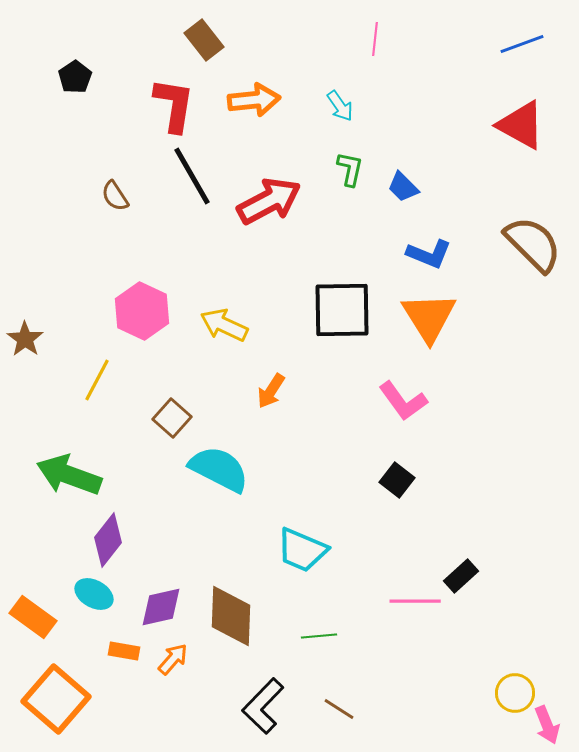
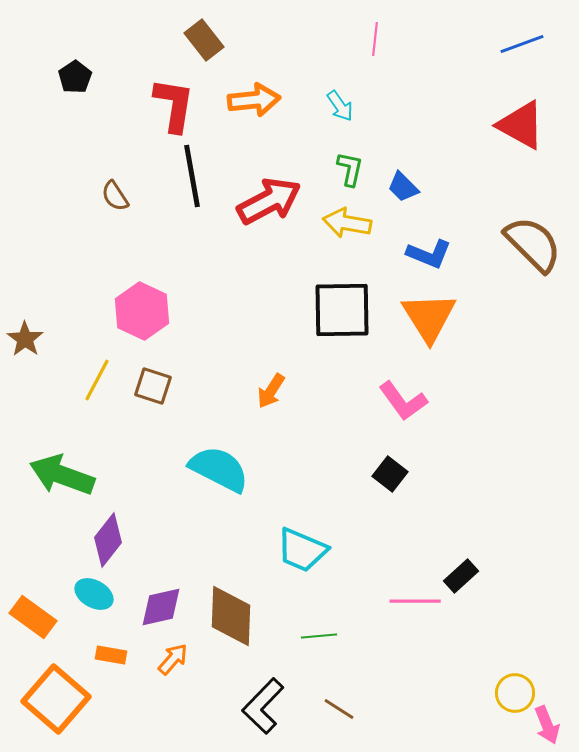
black line at (192, 176): rotated 20 degrees clockwise
yellow arrow at (224, 325): moved 123 px right, 102 px up; rotated 15 degrees counterclockwise
brown square at (172, 418): moved 19 px left, 32 px up; rotated 24 degrees counterclockwise
green arrow at (69, 475): moved 7 px left
black square at (397, 480): moved 7 px left, 6 px up
orange rectangle at (124, 651): moved 13 px left, 4 px down
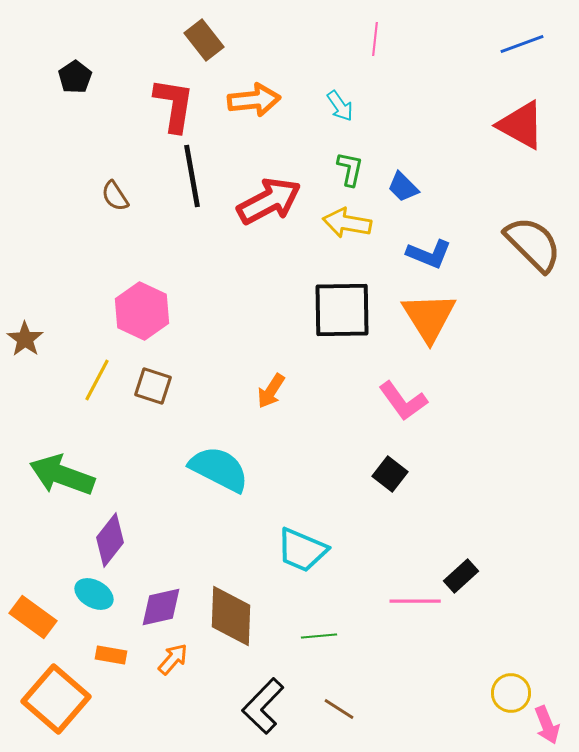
purple diamond at (108, 540): moved 2 px right
yellow circle at (515, 693): moved 4 px left
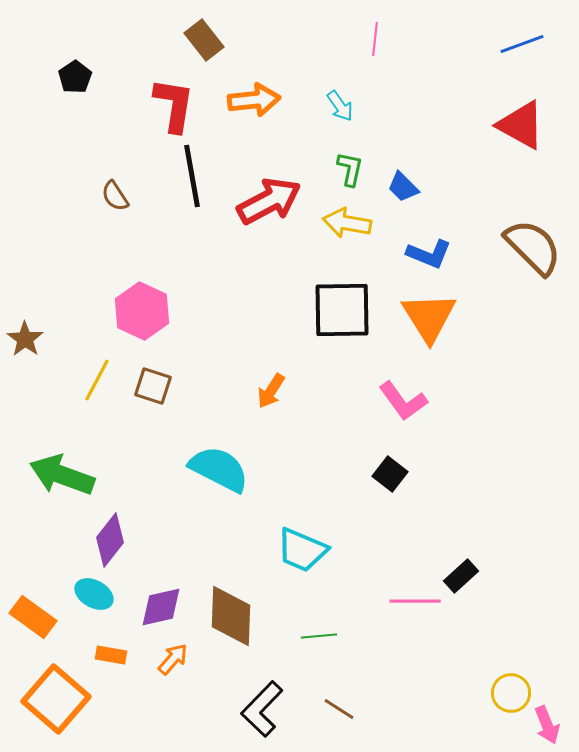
brown semicircle at (533, 244): moved 3 px down
black L-shape at (263, 706): moved 1 px left, 3 px down
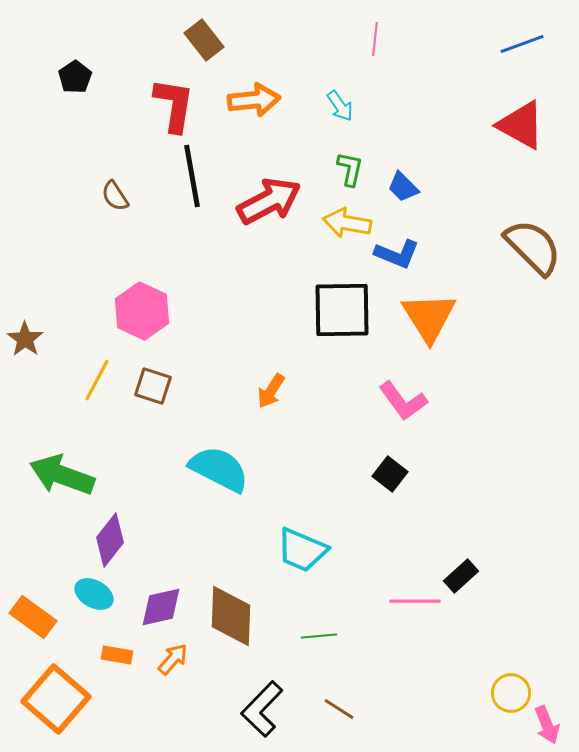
blue L-shape at (429, 254): moved 32 px left
orange rectangle at (111, 655): moved 6 px right
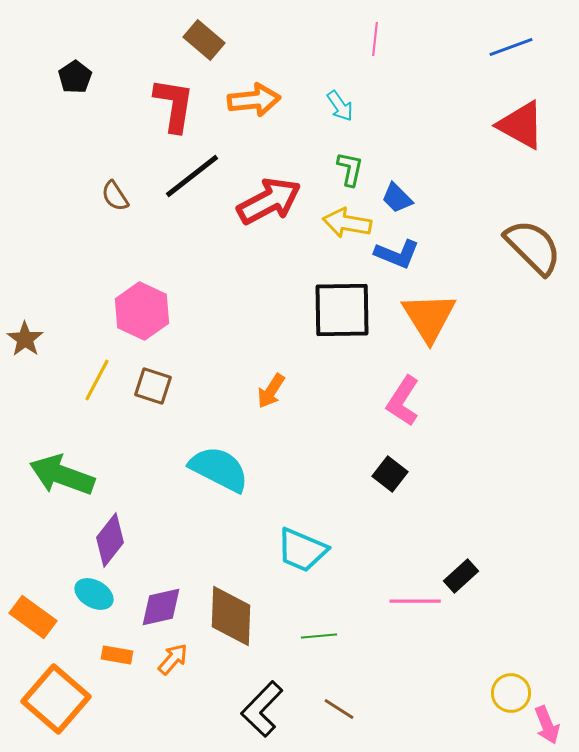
brown rectangle at (204, 40): rotated 12 degrees counterclockwise
blue line at (522, 44): moved 11 px left, 3 px down
black line at (192, 176): rotated 62 degrees clockwise
blue trapezoid at (403, 187): moved 6 px left, 11 px down
pink L-shape at (403, 401): rotated 69 degrees clockwise
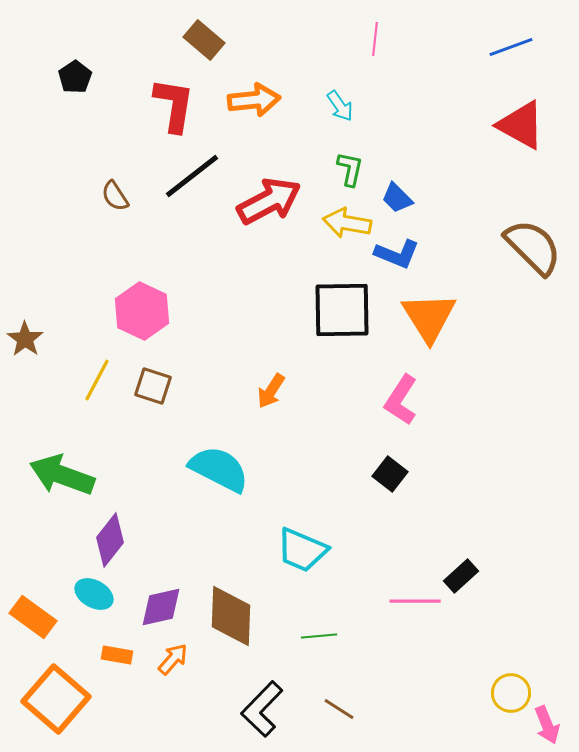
pink L-shape at (403, 401): moved 2 px left, 1 px up
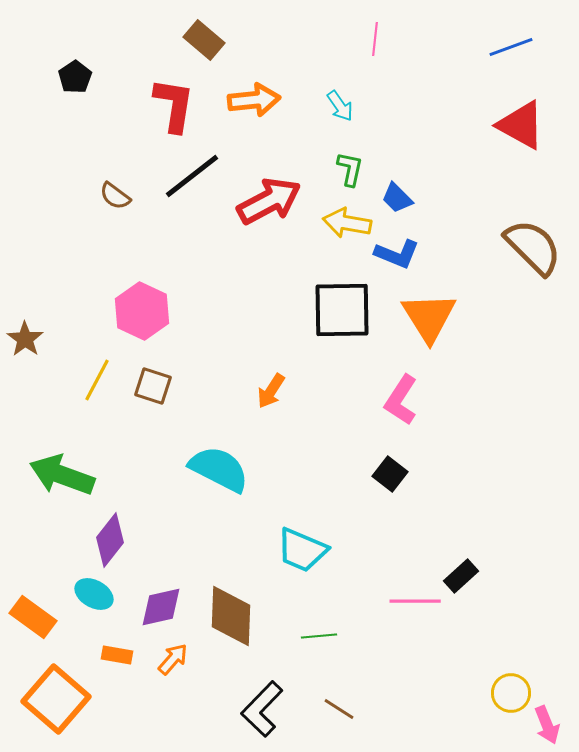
brown semicircle at (115, 196): rotated 20 degrees counterclockwise
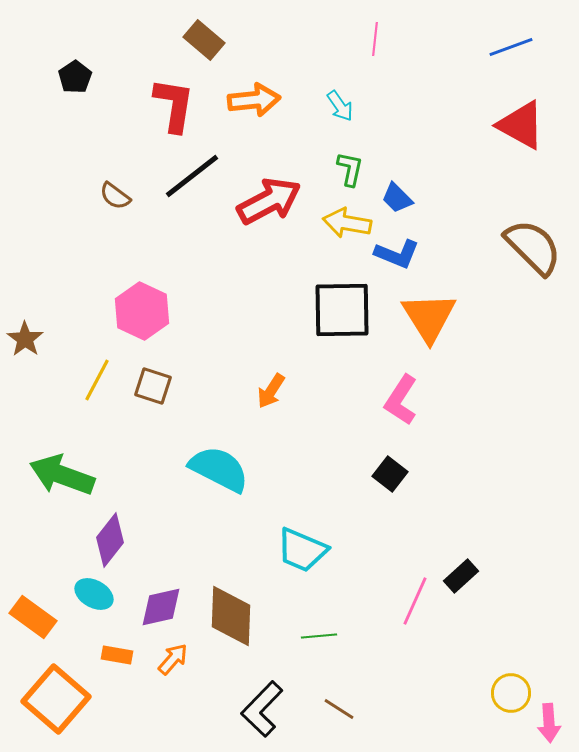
pink line at (415, 601): rotated 66 degrees counterclockwise
pink arrow at (547, 725): moved 2 px right, 2 px up; rotated 18 degrees clockwise
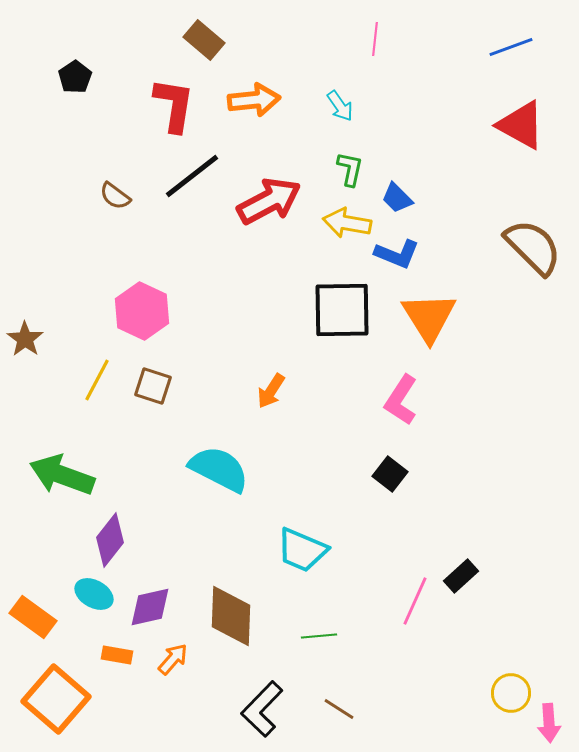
purple diamond at (161, 607): moved 11 px left
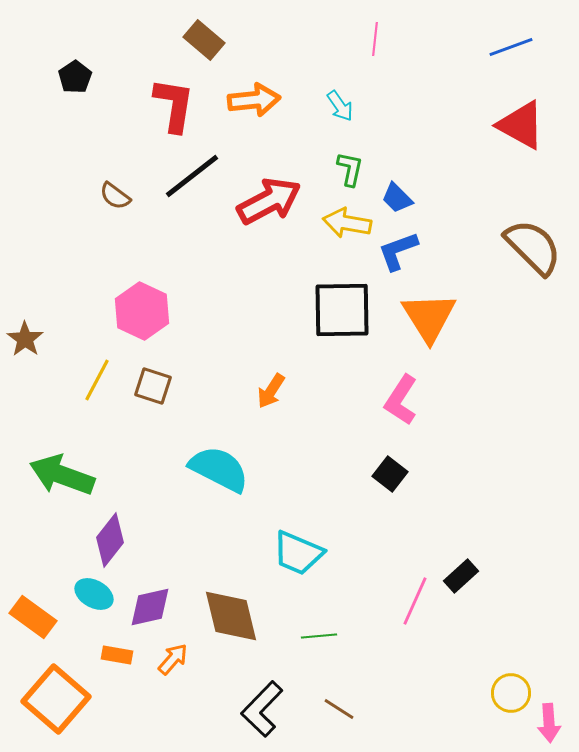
blue L-shape at (397, 254): moved 1 px right, 3 px up; rotated 138 degrees clockwise
cyan trapezoid at (302, 550): moved 4 px left, 3 px down
brown diamond at (231, 616): rotated 16 degrees counterclockwise
